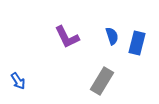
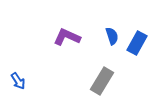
purple L-shape: rotated 140 degrees clockwise
blue rectangle: rotated 15 degrees clockwise
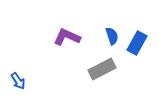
gray rectangle: moved 12 px up; rotated 32 degrees clockwise
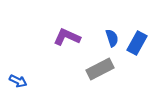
blue semicircle: moved 2 px down
gray rectangle: moved 2 px left
blue arrow: rotated 30 degrees counterclockwise
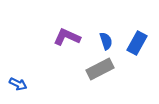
blue semicircle: moved 6 px left, 3 px down
blue arrow: moved 3 px down
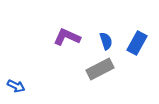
blue arrow: moved 2 px left, 2 px down
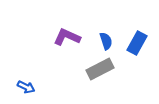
blue arrow: moved 10 px right, 1 px down
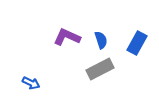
blue semicircle: moved 5 px left, 1 px up
blue arrow: moved 5 px right, 4 px up
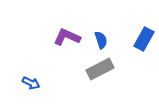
blue rectangle: moved 7 px right, 4 px up
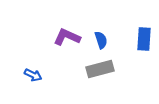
blue rectangle: rotated 25 degrees counterclockwise
gray rectangle: rotated 12 degrees clockwise
blue arrow: moved 2 px right, 8 px up
